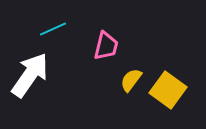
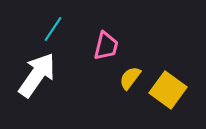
cyan line: rotated 32 degrees counterclockwise
white arrow: moved 7 px right
yellow semicircle: moved 1 px left, 2 px up
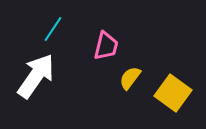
white arrow: moved 1 px left, 1 px down
yellow square: moved 5 px right, 3 px down
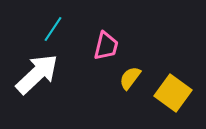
white arrow: moved 1 px right, 2 px up; rotated 12 degrees clockwise
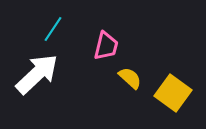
yellow semicircle: rotated 95 degrees clockwise
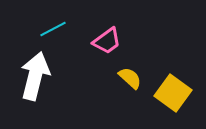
cyan line: rotated 28 degrees clockwise
pink trapezoid: moved 1 px right, 5 px up; rotated 40 degrees clockwise
white arrow: moved 2 px left, 2 px down; rotated 33 degrees counterclockwise
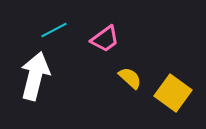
cyan line: moved 1 px right, 1 px down
pink trapezoid: moved 2 px left, 2 px up
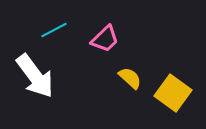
pink trapezoid: rotated 8 degrees counterclockwise
white arrow: rotated 129 degrees clockwise
